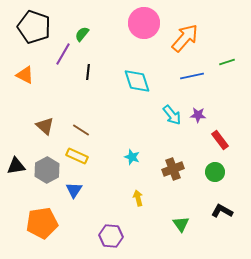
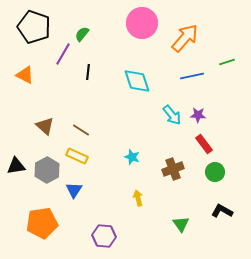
pink circle: moved 2 px left
red rectangle: moved 16 px left, 4 px down
purple hexagon: moved 7 px left
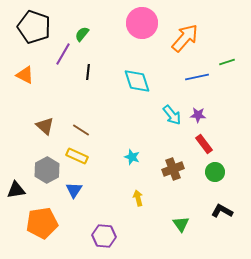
blue line: moved 5 px right, 1 px down
black triangle: moved 24 px down
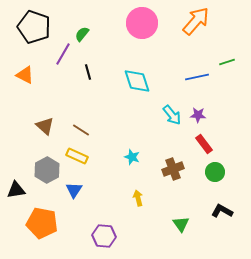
orange arrow: moved 11 px right, 17 px up
black line: rotated 21 degrees counterclockwise
orange pentagon: rotated 20 degrees clockwise
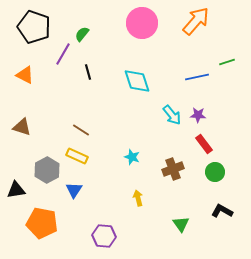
brown triangle: moved 23 px left, 1 px down; rotated 24 degrees counterclockwise
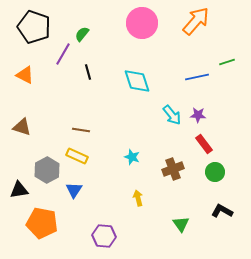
brown line: rotated 24 degrees counterclockwise
black triangle: moved 3 px right
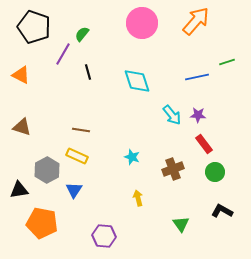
orange triangle: moved 4 px left
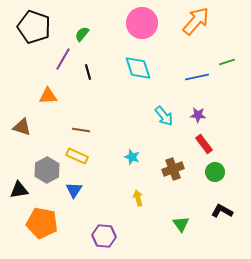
purple line: moved 5 px down
orange triangle: moved 27 px right, 21 px down; rotated 30 degrees counterclockwise
cyan diamond: moved 1 px right, 13 px up
cyan arrow: moved 8 px left, 1 px down
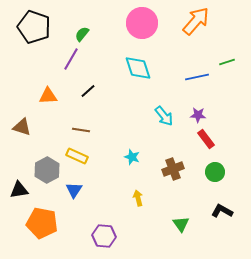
purple line: moved 8 px right
black line: moved 19 px down; rotated 63 degrees clockwise
red rectangle: moved 2 px right, 5 px up
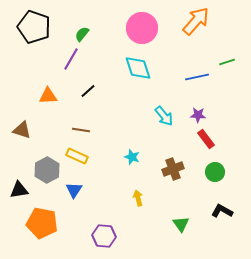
pink circle: moved 5 px down
brown triangle: moved 3 px down
